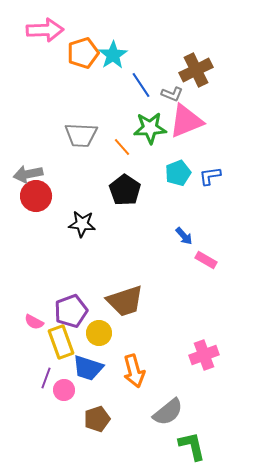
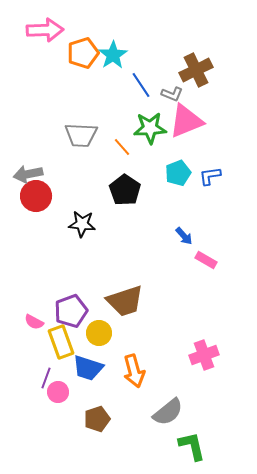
pink circle: moved 6 px left, 2 px down
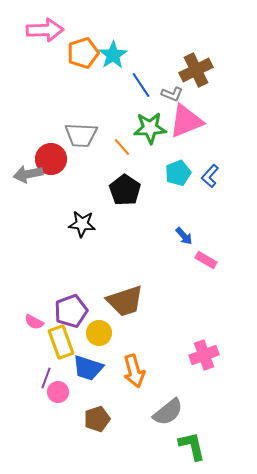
blue L-shape: rotated 40 degrees counterclockwise
red circle: moved 15 px right, 37 px up
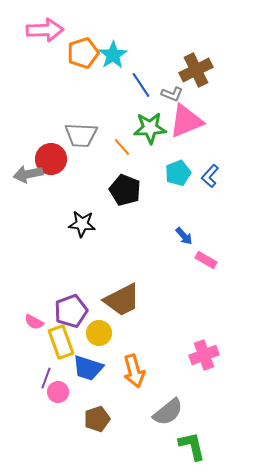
black pentagon: rotated 12 degrees counterclockwise
brown trapezoid: moved 3 px left, 1 px up; rotated 9 degrees counterclockwise
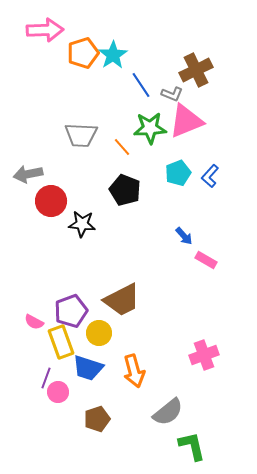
red circle: moved 42 px down
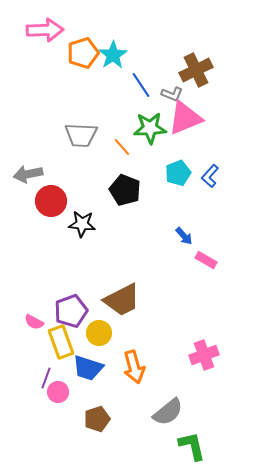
pink triangle: moved 1 px left, 3 px up
orange arrow: moved 4 px up
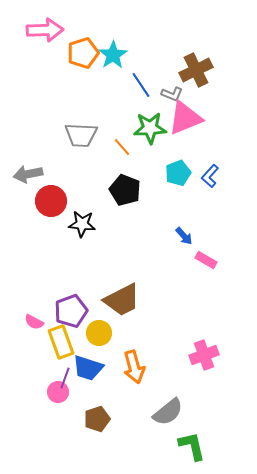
purple line: moved 19 px right
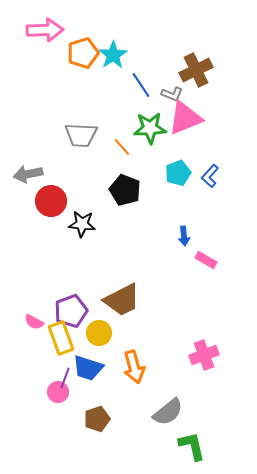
blue arrow: rotated 36 degrees clockwise
yellow rectangle: moved 4 px up
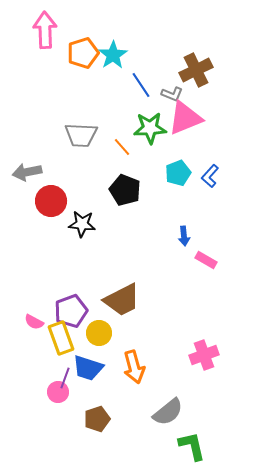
pink arrow: rotated 90 degrees counterclockwise
gray arrow: moved 1 px left, 2 px up
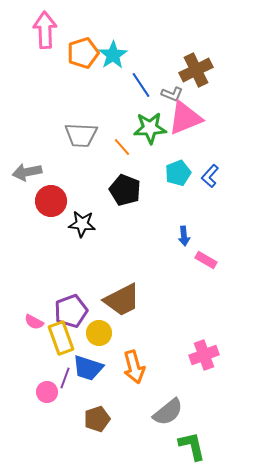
pink circle: moved 11 px left
